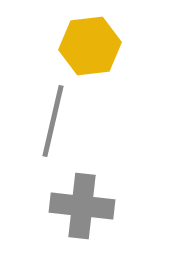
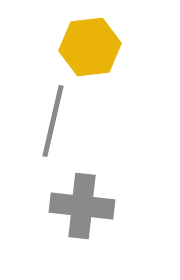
yellow hexagon: moved 1 px down
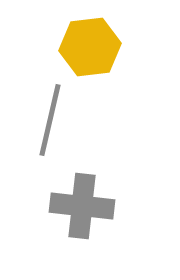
gray line: moved 3 px left, 1 px up
